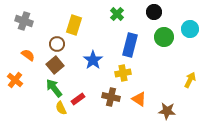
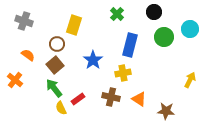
brown star: moved 1 px left
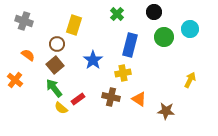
yellow semicircle: rotated 24 degrees counterclockwise
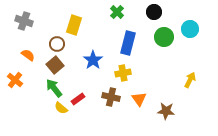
green cross: moved 2 px up
blue rectangle: moved 2 px left, 2 px up
orange triangle: rotated 21 degrees clockwise
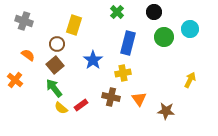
red rectangle: moved 3 px right, 6 px down
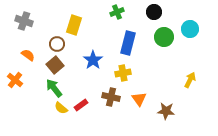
green cross: rotated 24 degrees clockwise
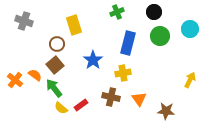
yellow rectangle: rotated 36 degrees counterclockwise
green circle: moved 4 px left, 1 px up
orange semicircle: moved 7 px right, 20 px down
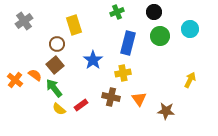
gray cross: rotated 36 degrees clockwise
yellow semicircle: moved 2 px left, 1 px down
